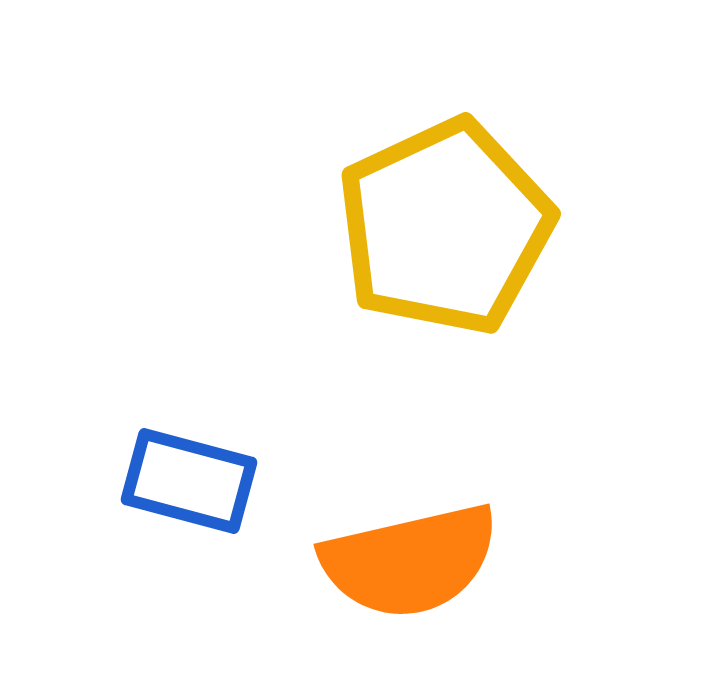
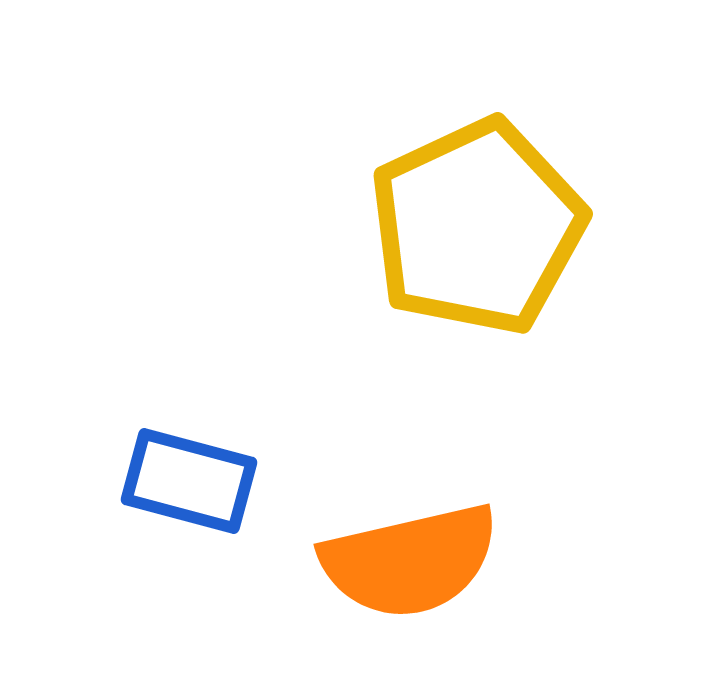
yellow pentagon: moved 32 px right
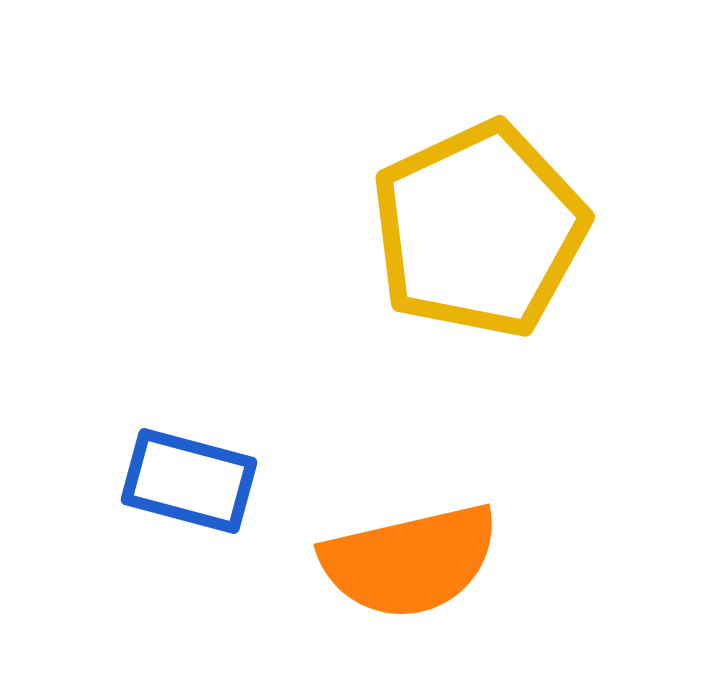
yellow pentagon: moved 2 px right, 3 px down
